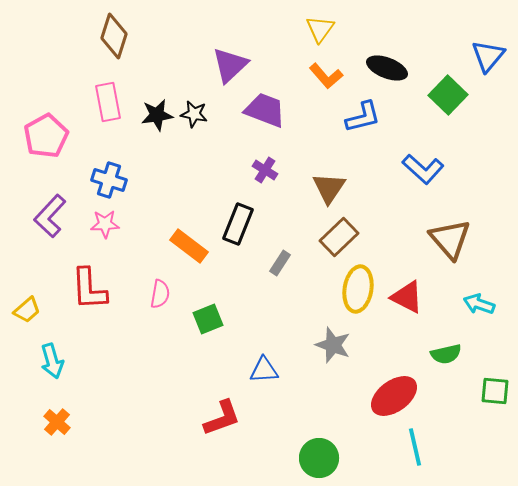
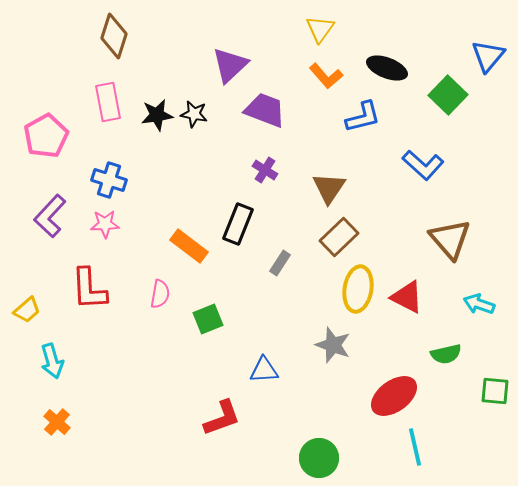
blue L-shape at (423, 169): moved 4 px up
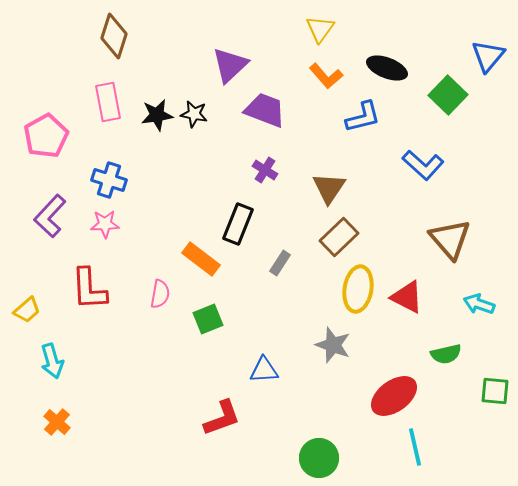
orange rectangle at (189, 246): moved 12 px right, 13 px down
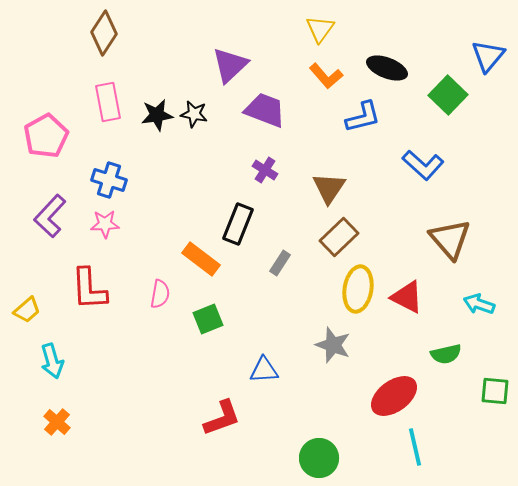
brown diamond at (114, 36): moved 10 px left, 3 px up; rotated 15 degrees clockwise
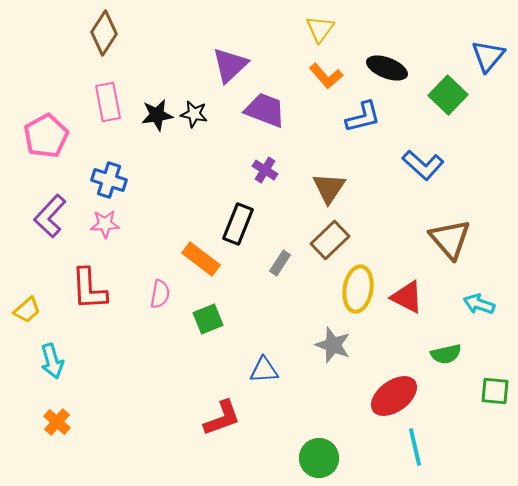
brown rectangle at (339, 237): moved 9 px left, 3 px down
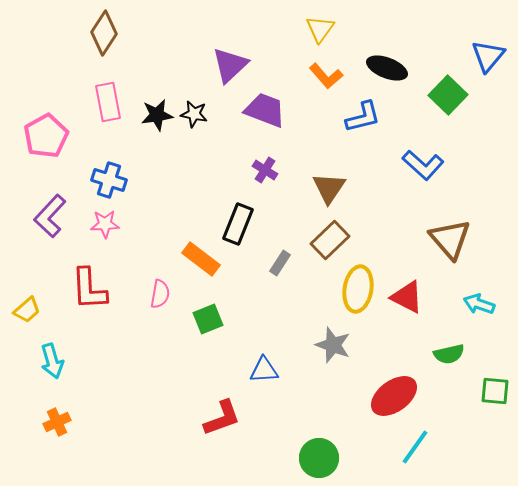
green semicircle at (446, 354): moved 3 px right
orange cross at (57, 422): rotated 24 degrees clockwise
cyan line at (415, 447): rotated 48 degrees clockwise
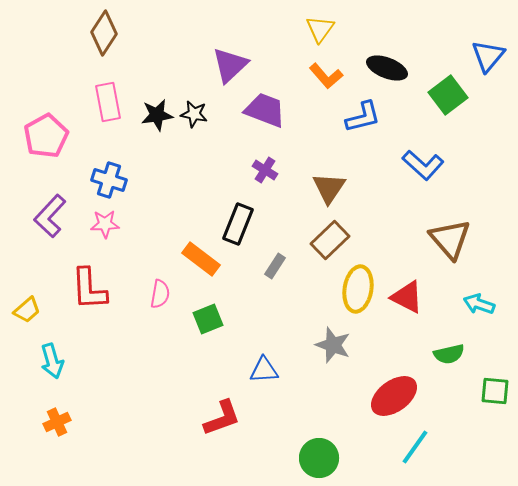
green square at (448, 95): rotated 9 degrees clockwise
gray rectangle at (280, 263): moved 5 px left, 3 px down
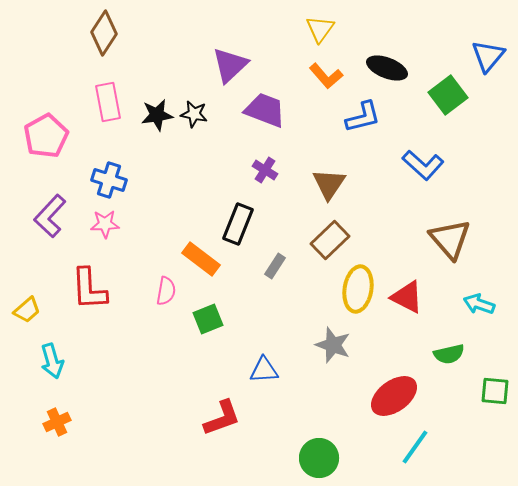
brown triangle at (329, 188): moved 4 px up
pink semicircle at (160, 294): moved 6 px right, 3 px up
